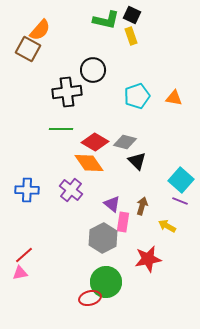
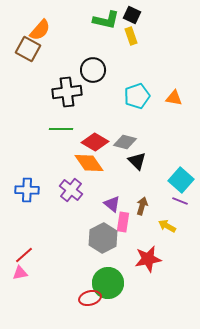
green circle: moved 2 px right, 1 px down
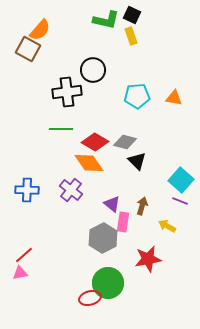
cyan pentagon: rotated 15 degrees clockwise
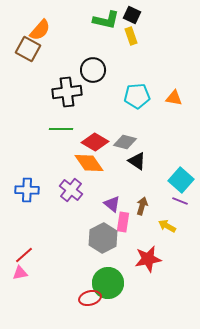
black triangle: rotated 12 degrees counterclockwise
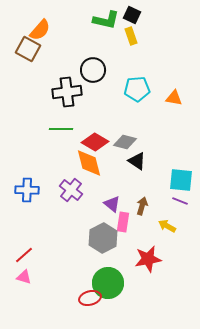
cyan pentagon: moved 7 px up
orange diamond: rotated 20 degrees clockwise
cyan square: rotated 35 degrees counterclockwise
pink triangle: moved 4 px right, 4 px down; rotated 28 degrees clockwise
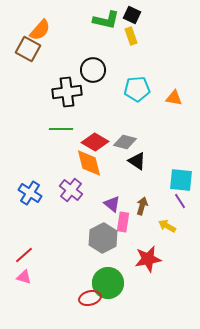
blue cross: moved 3 px right, 3 px down; rotated 30 degrees clockwise
purple line: rotated 35 degrees clockwise
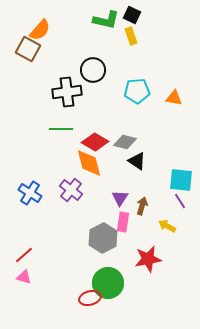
cyan pentagon: moved 2 px down
purple triangle: moved 8 px right, 6 px up; rotated 24 degrees clockwise
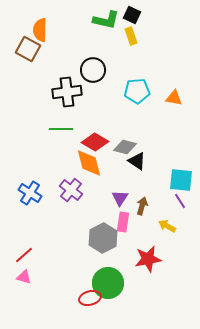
orange semicircle: rotated 140 degrees clockwise
gray diamond: moved 5 px down
